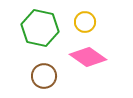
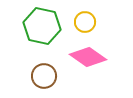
green hexagon: moved 2 px right, 2 px up
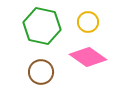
yellow circle: moved 3 px right
brown circle: moved 3 px left, 4 px up
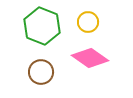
green hexagon: rotated 9 degrees clockwise
pink diamond: moved 2 px right, 1 px down
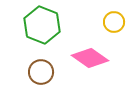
yellow circle: moved 26 px right
green hexagon: moved 1 px up
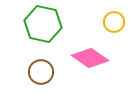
green hexagon: moved 1 px right, 1 px up; rotated 9 degrees counterclockwise
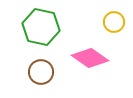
green hexagon: moved 2 px left, 3 px down
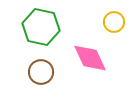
pink diamond: rotated 30 degrees clockwise
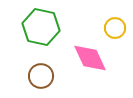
yellow circle: moved 1 px right, 6 px down
brown circle: moved 4 px down
